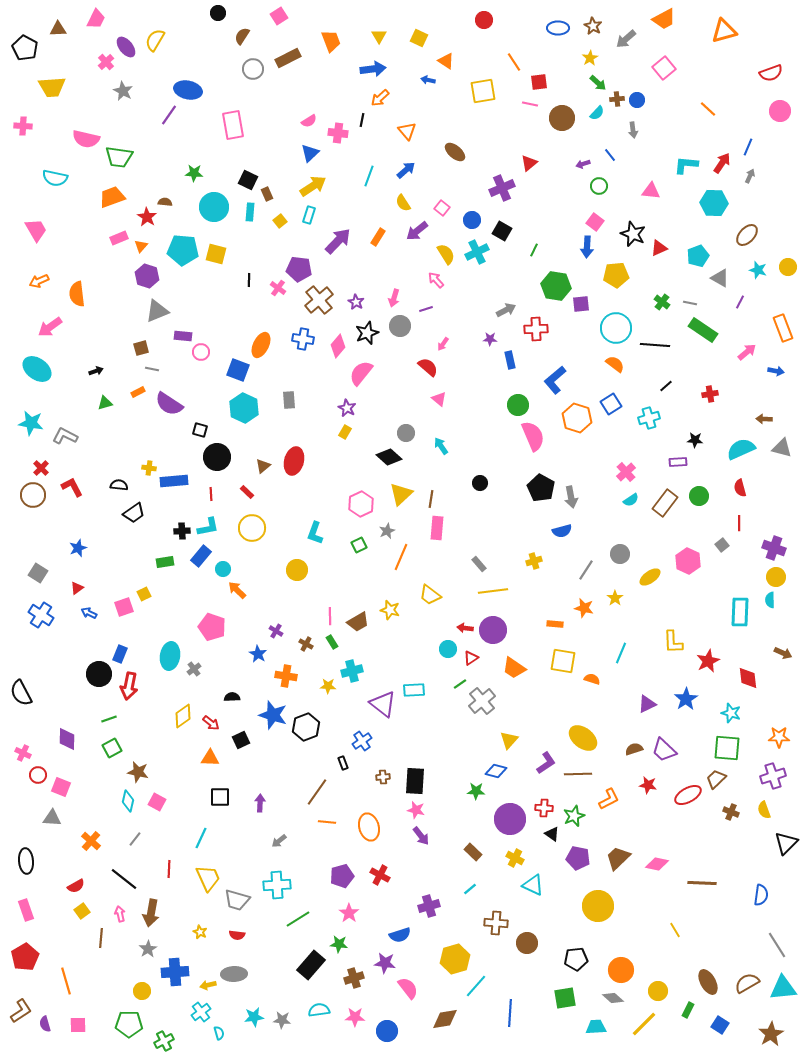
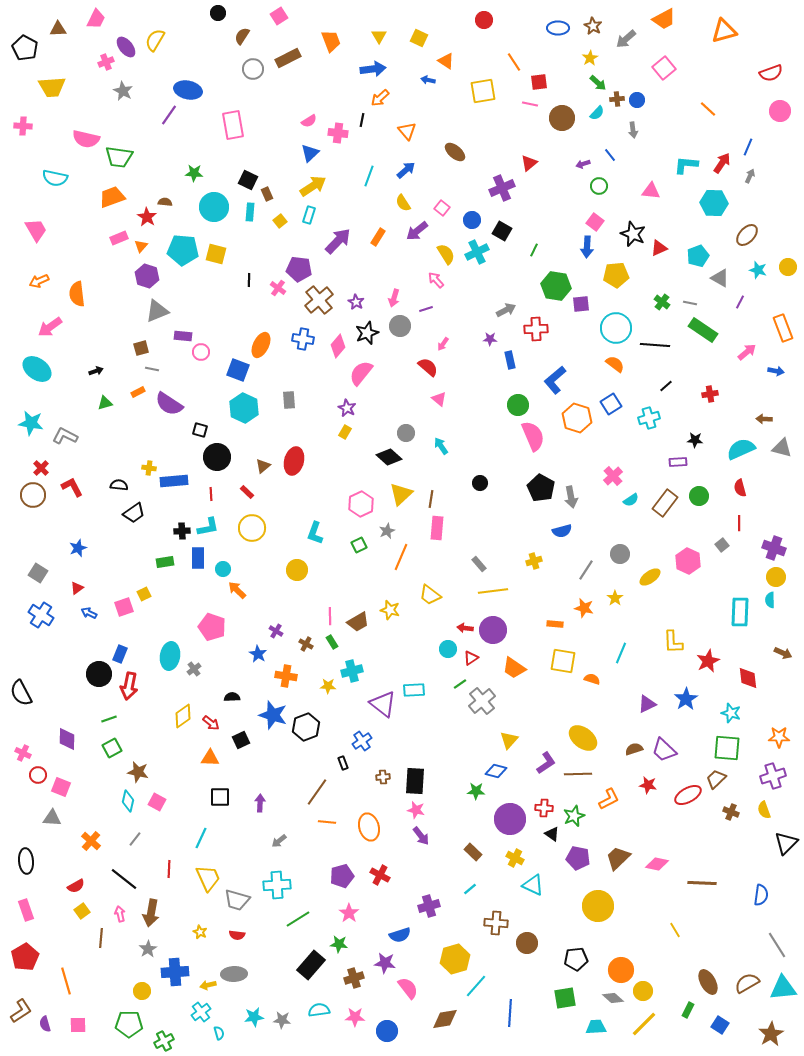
pink cross at (106, 62): rotated 21 degrees clockwise
pink cross at (626, 472): moved 13 px left, 4 px down
blue rectangle at (201, 556): moved 3 px left, 2 px down; rotated 40 degrees counterclockwise
yellow circle at (658, 991): moved 15 px left
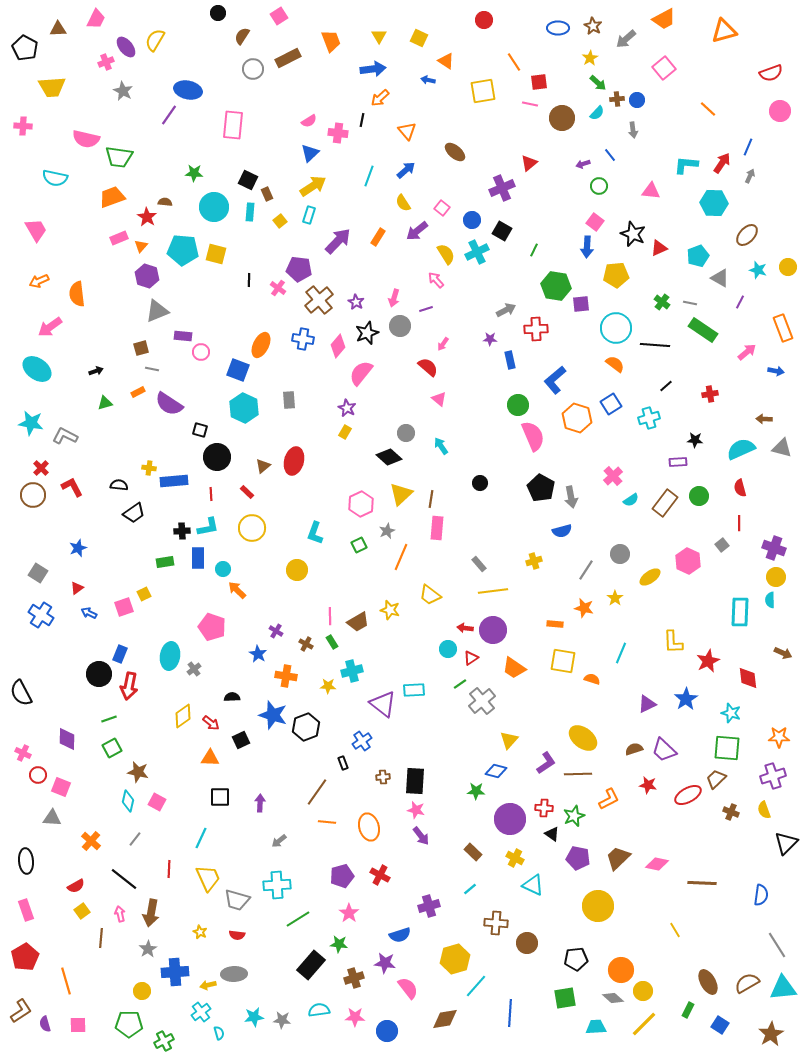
pink rectangle at (233, 125): rotated 16 degrees clockwise
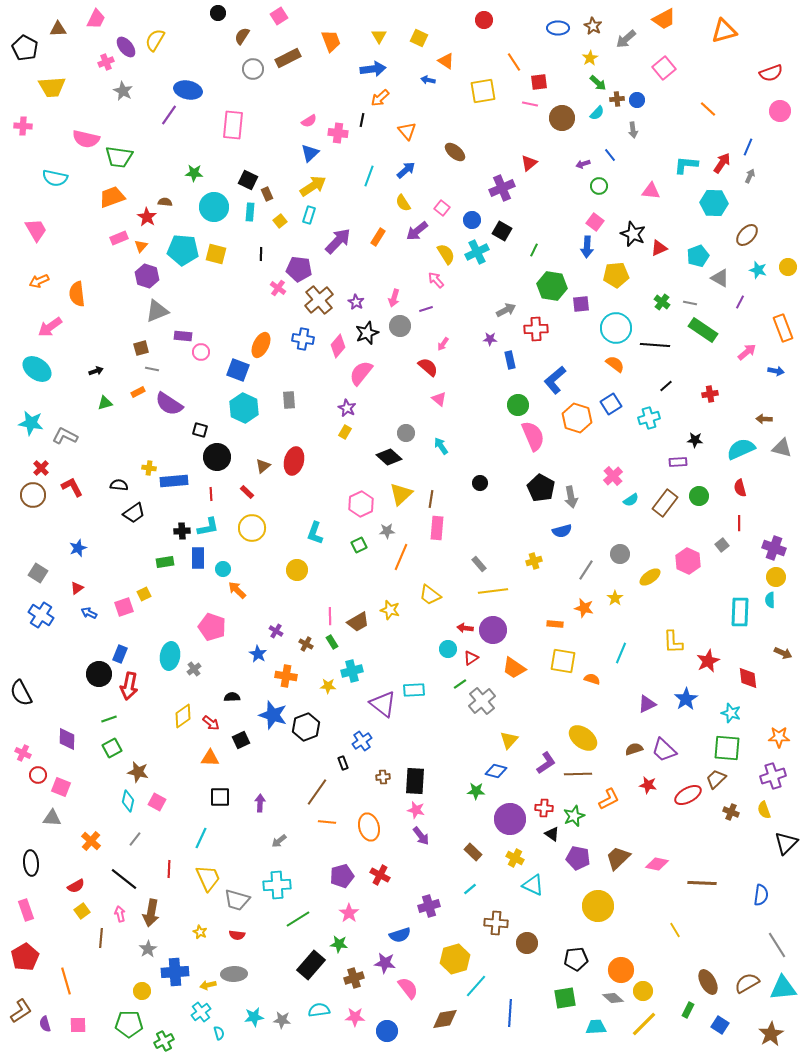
black line at (249, 280): moved 12 px right, 26 px up
green hexagon at (556, 286): moved 4 px left
gray star at (387, 531): rotated 21 degrees clockwise
black ellipse at (26, 861): moved 5 px right, 2 px down
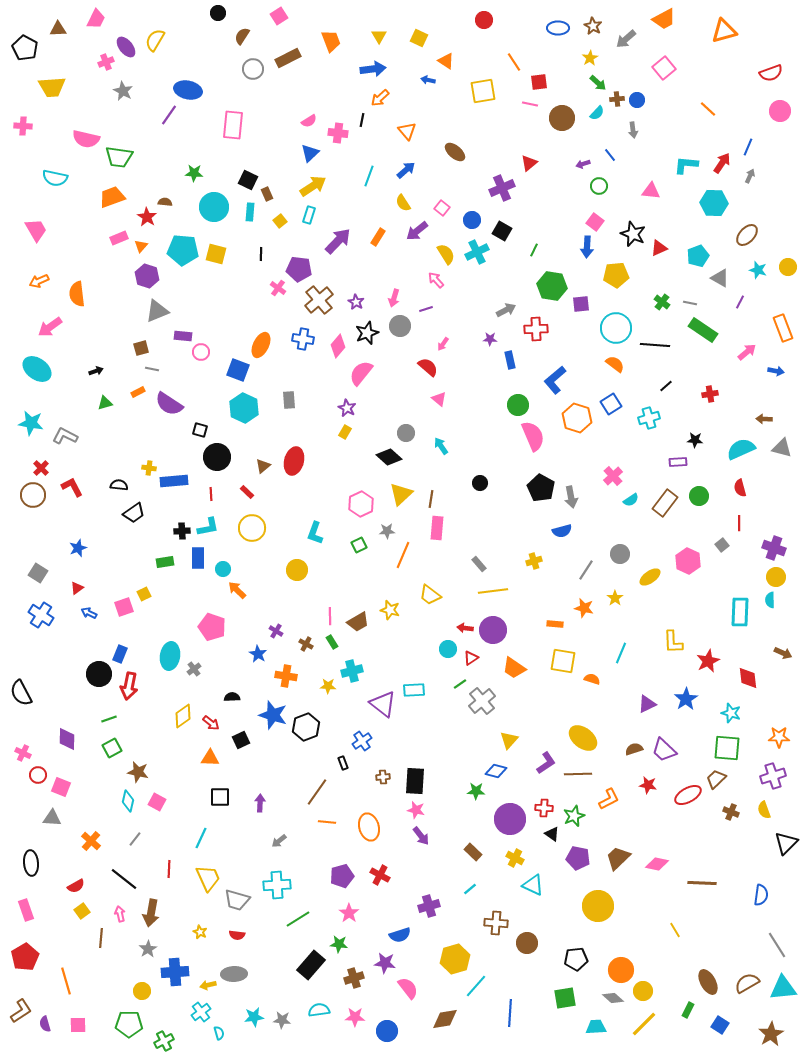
orange line at (401, 557): moved 2 px right, 2 px up
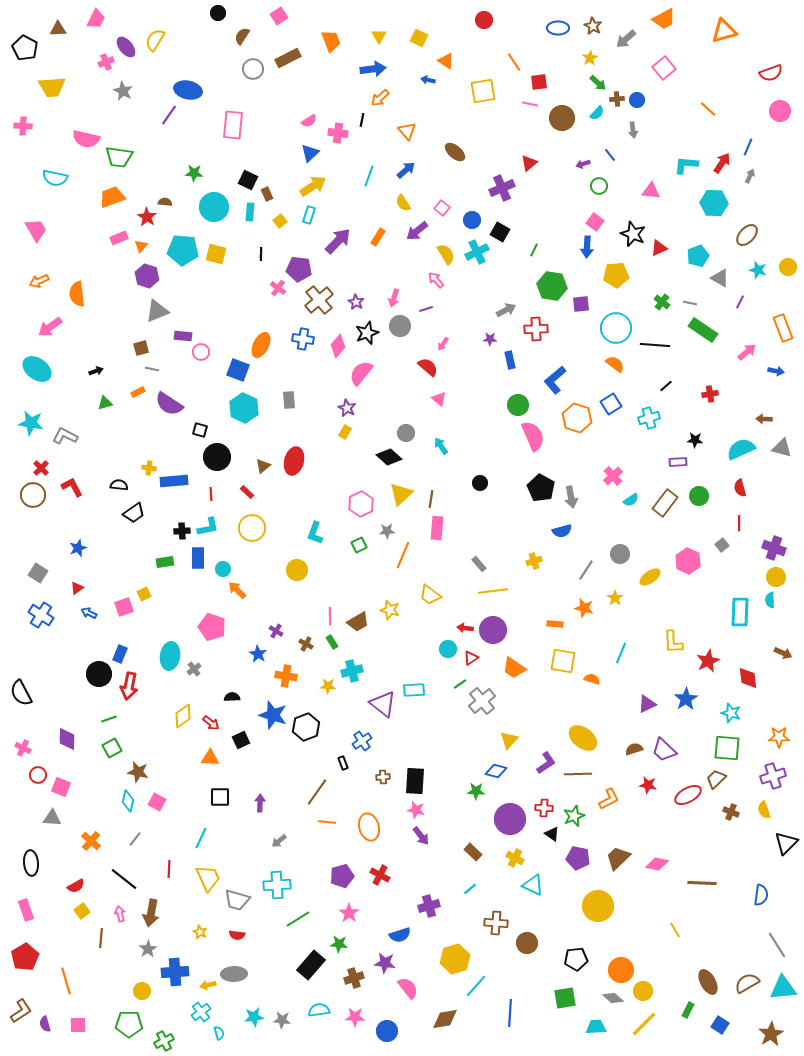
black square at (502, 231): moved 2 px left, 1 px down
pink cross at (23, 753): moved 5 px up
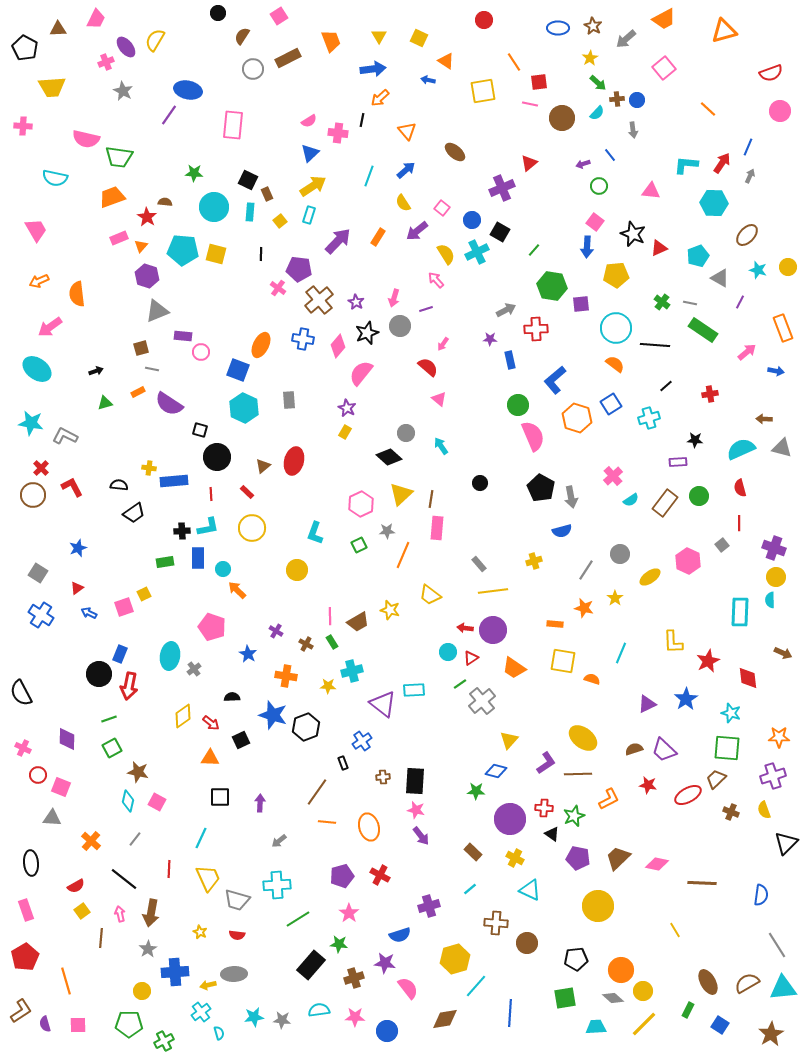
green line at (534, 250): rotated 16 degrees clockwise
cyan circle at (448, 649): moved 3 px down
blue star at (258, 654): moved 10 px left
cyan triangle at (533, 885): moved 3 px left, 5 px down
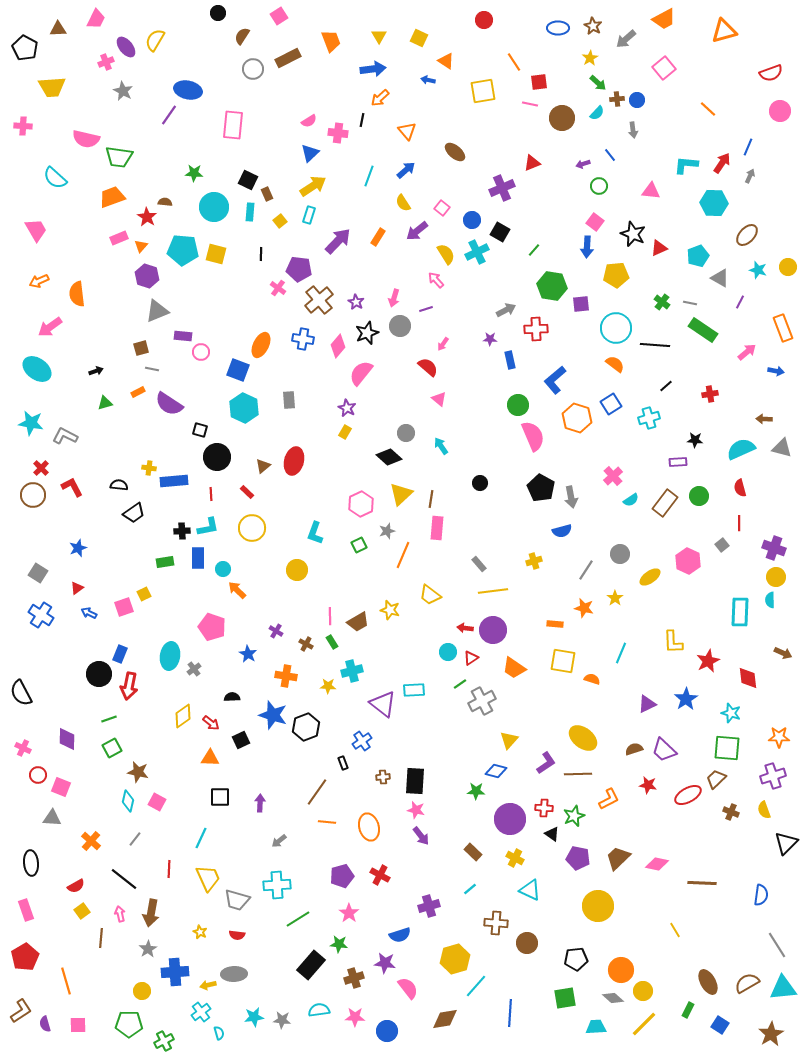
red triangle at (529, 163): moved 3 px right; rotated 18 degrees clockwise
cyan semicircle at (55, 178): rotated 30 degrees clockwise
gray star at (387, 531): rotated 14 degrees counterclockwise
gray cross at (482, 701): rotated 12 degrees clockwise
